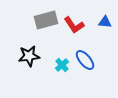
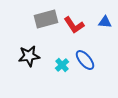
gray rectangle: moved 1 px up
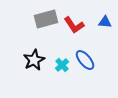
black star: moved 5 px right, 4 px down; rotated 20 degrees counterclockwise
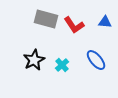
gray rectangle: rotated 30 degrees clockwise
blue ellipse: moved 11 px right
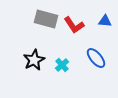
blue triangle: moved 1 px up
blue ellipse: moved 2 px up
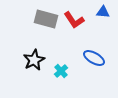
blue triangle: moved 2 px left, 9 px up
red L-shape: moved 5 px up
blue ellipse: moved 2 px left; rotated 20 degrees counterclockwise
cyan cross: moved 1 px left, 6 px down
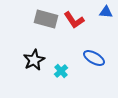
blue triangle: moved 3 px right
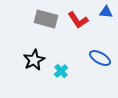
red L-shape: moved 4 px right
blue ellipse: moved 6 px right
